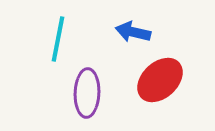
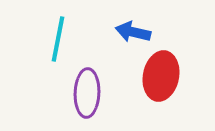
red ellipse: moved 1 px right, 4 px up; rotated 36 degrees counterclockwise
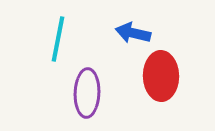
blue arrow: moved 1 px down
red ellipse: rotated 12 degrees counterclockwise
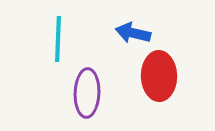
cyan line: rotated 9 degrees counterclockwise
red ellipse: moved 2 px left
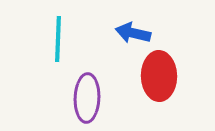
purple ellipse: moved 5 px down
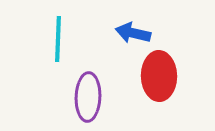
purple ellipse: moved 1 px right, 1 px up
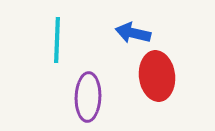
cyan line: moved 1 px left, 1 px down
red ellipse: moved 2 px left; rotated 6 degrees counterclockwise
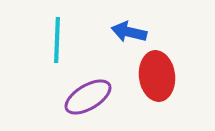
blue arrow: moved 4 px left, 1 px up
purple ellipse: rotated 57 degrees clockwise
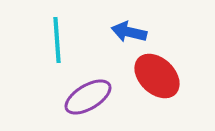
cyan line: rotated 6 degrees counterclockwise
red ellipse: rotated 39 degrees counterclockwise
